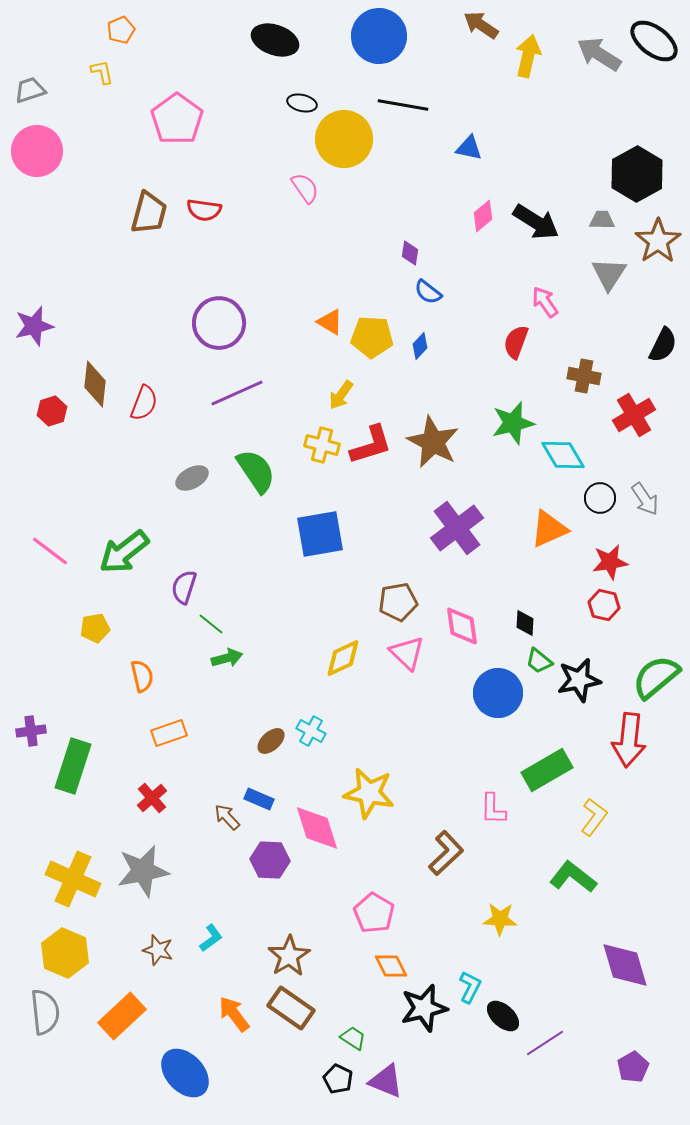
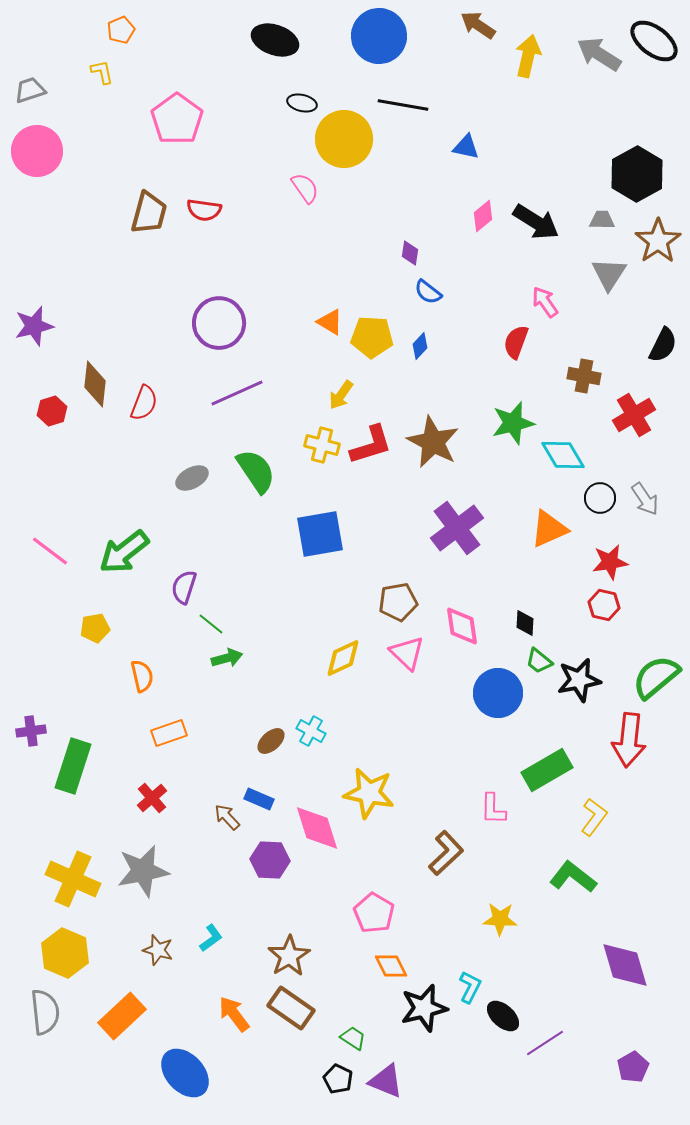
brown arrow at (481, 25): moved 3 px left
blue triangle at (469, 148): moved 3 px left, 1 px up
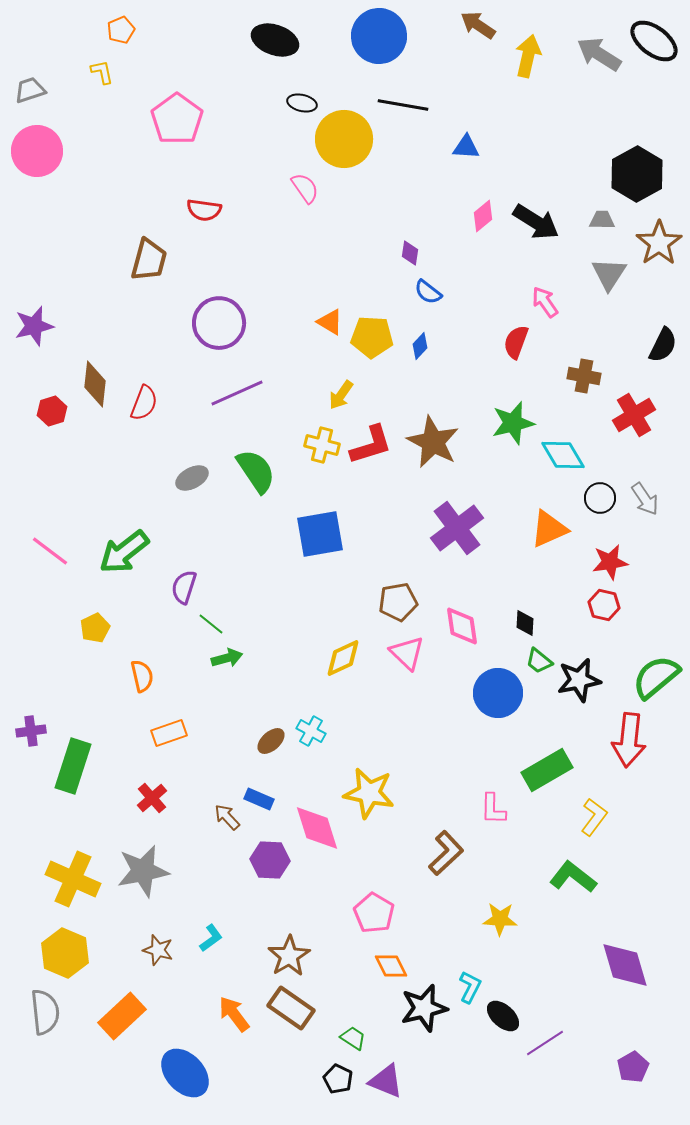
blue triangle at (466, 147): rotated 8 degrees counterclockwise
brown trapezoid at (149, 213): moved 47 px down
brown star at (658, 241): moved 1 px right, 2 px down
yellow pentagon at (95, 628): rotated 16 degrees counterclockwise
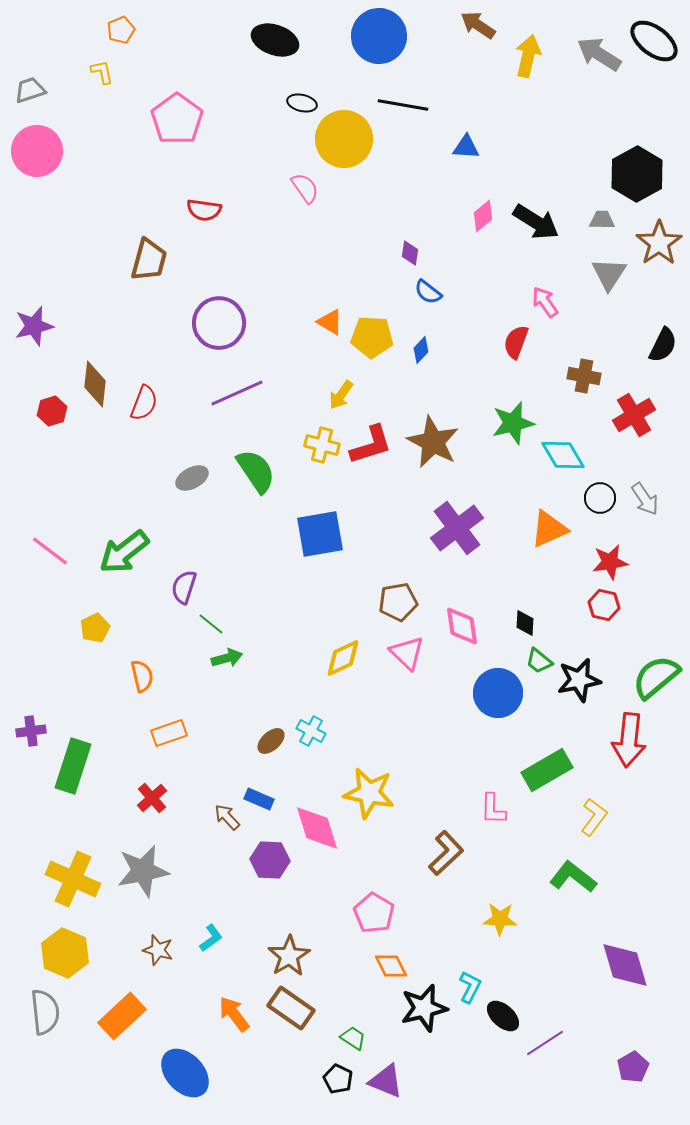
blue diamond at (420, 346): moved 1 px right, 4 px down
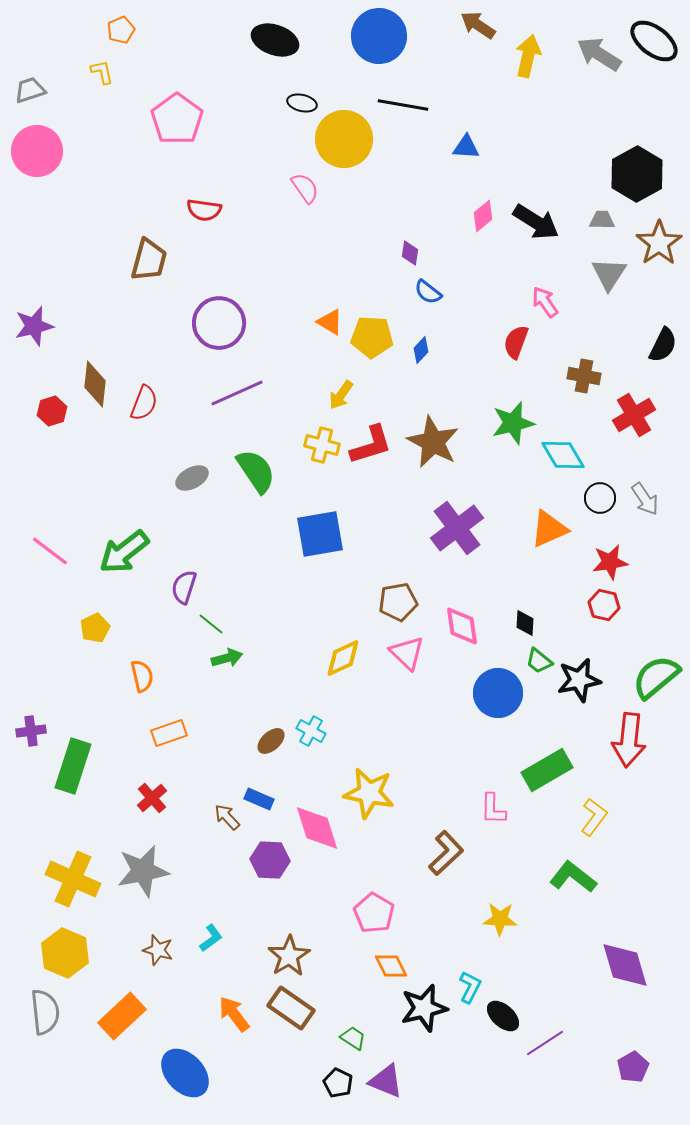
black pentagon at (338, 1079): moved 4 px down
